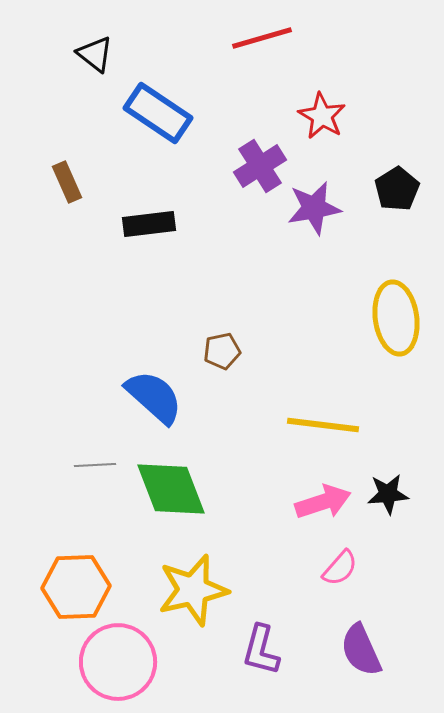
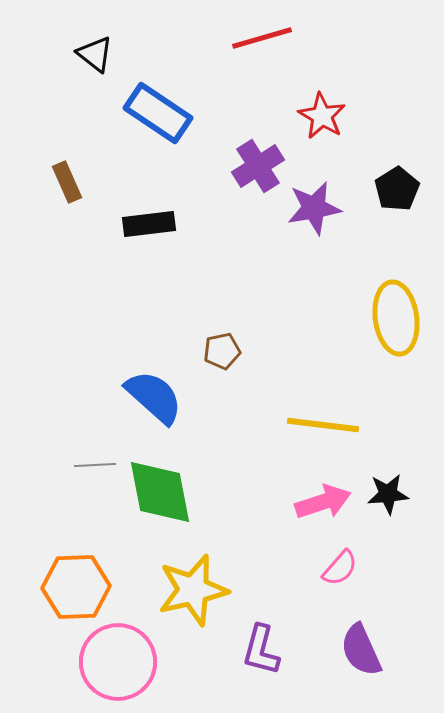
purple cross: moved 2 px left
green diamond: moved 11 px left, 3 px down; rotated 10 degrees clockwise
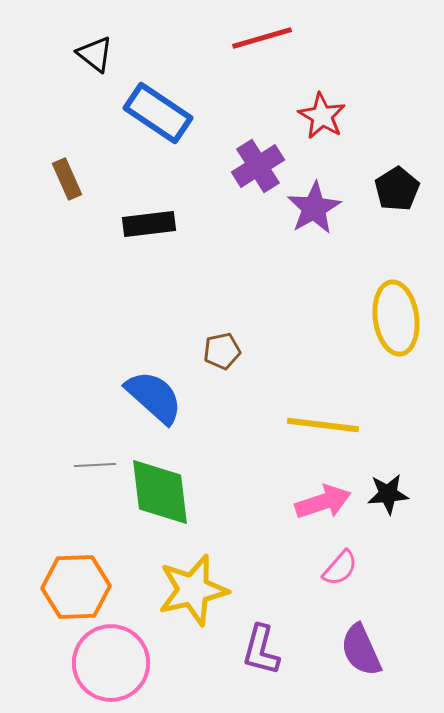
brown rectangle: moved 3 px up
purple star: rotated 20 degrees counterclockwise
green diamond: rotated 4 degrees clockwise
pink circle: moved 7 px left, 1 px down
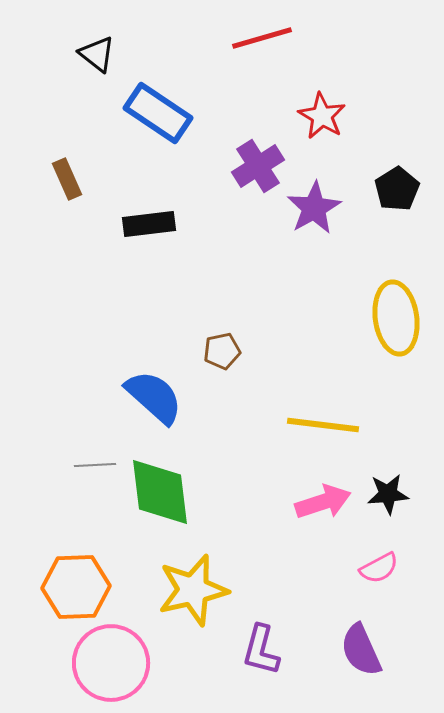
black triangle: moved 2 px right
pink semicircle: moved 39 px right; rotated 21 degrees clockwise
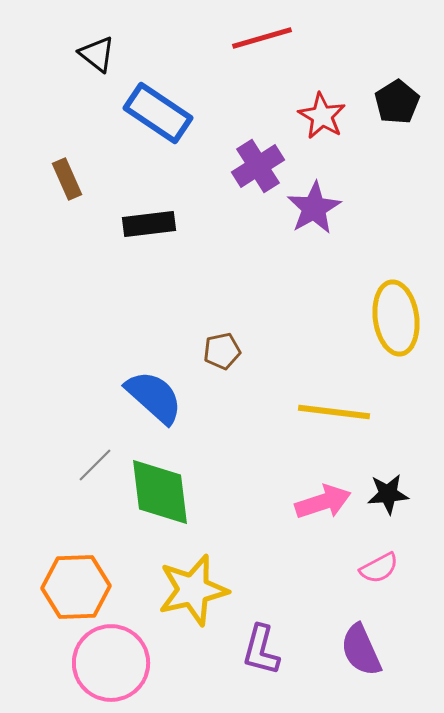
black pentagon: moved 87 px up
yellow line: moved 11 px right, 13 px up
gray line: rotated 42 degrees counterclockwise
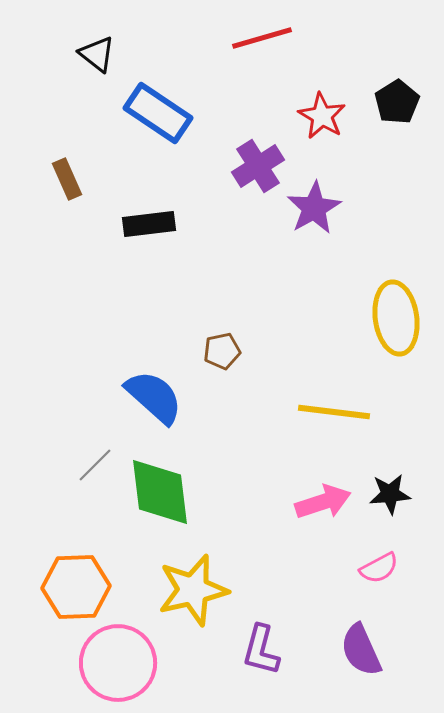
black star: moved 2 px right
pink circle: moved 7 px right
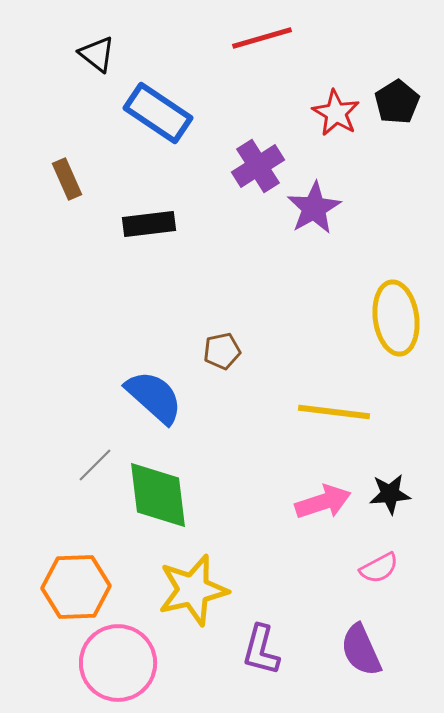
red star: moved 14 px right, 3 px up
green diamond: moved 2 px left, 3 px down
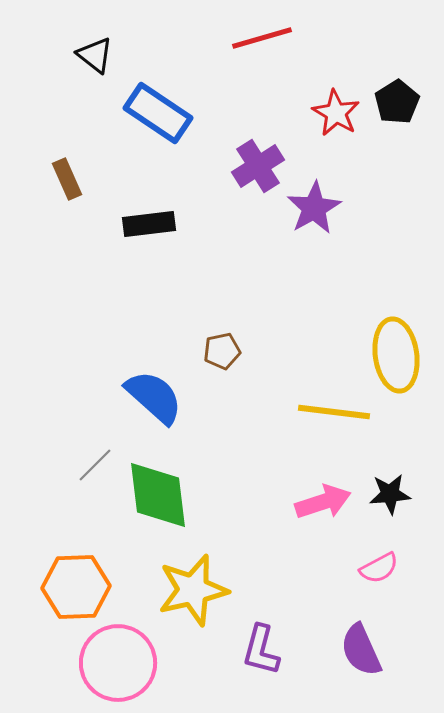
black triangle: moved 2 px left, 1 px down
yellow ellipse: moved 37 px down
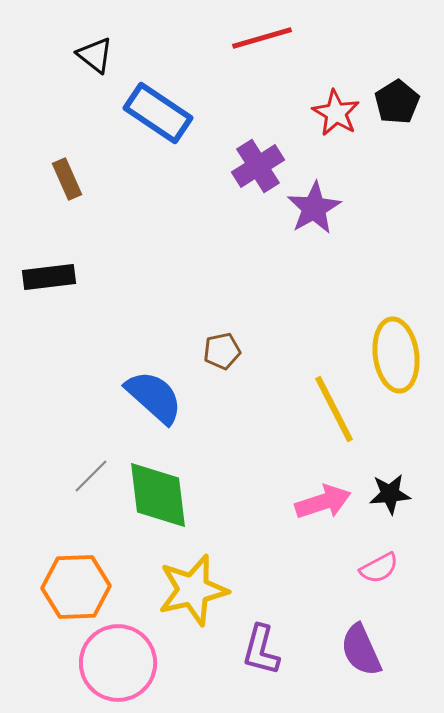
black rectangle: moved 100 px left, 53 px down
yellow line: moved 3 px up; rotated 56 degrees clockwise
gray line: moved 4 px left, 11 px down
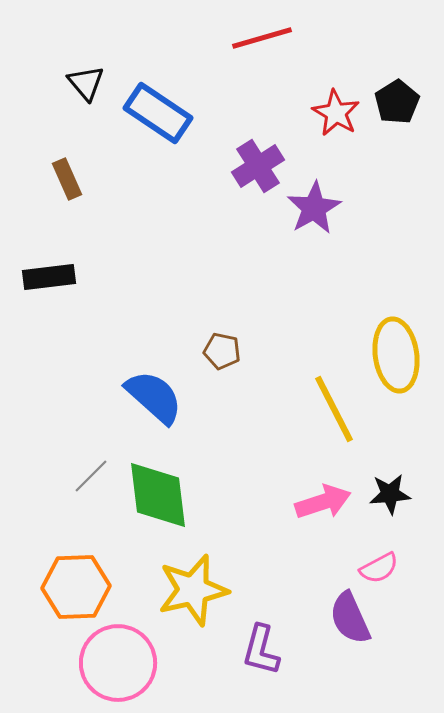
black triangle: moved 9 px left, 28 px down; rotated 12 degrees clockwise
brown pentagon: rotated 24 degrees clockwise
purple semicircle: moved 11 px left, 32 px up
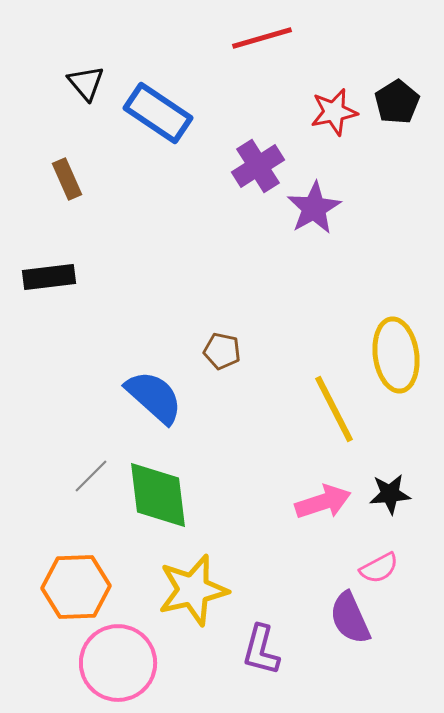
red star: moved 2 px left, 1 px up; rotated 30 degrees clockwise
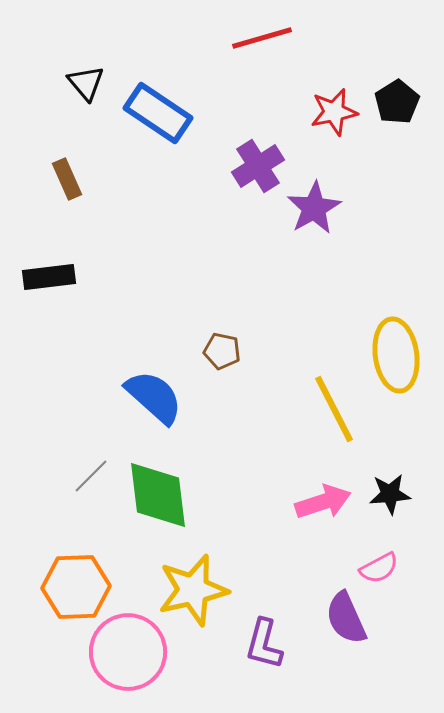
purple semicircle: moved 4 px left
purple L-shape: moved 3 px right, 6 px up
pink circle: moved 10 px right, 11 px up
